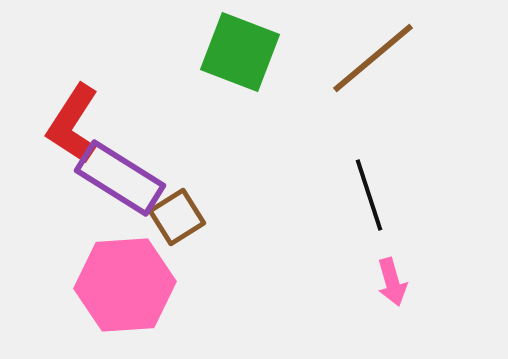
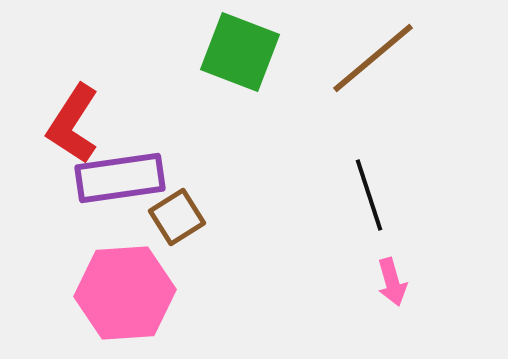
purple rectangle: rotated 40 degrees counterclockwise
pink hexagon: moved 8 px down
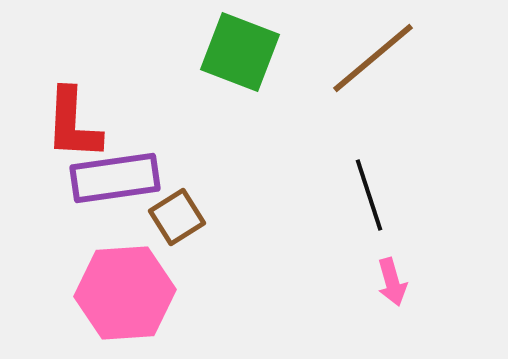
red L-shape: rotated 30 degrees counterclockwise
purple rectangle: moved 5 px left
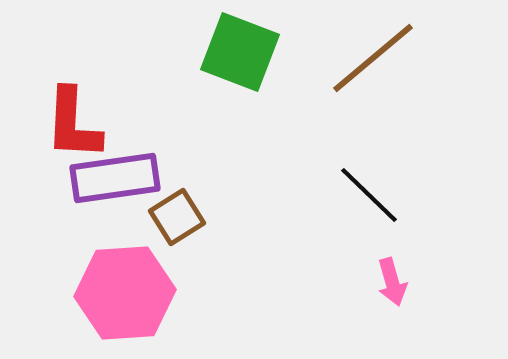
black line: rotated 28 degrees counterclockwise
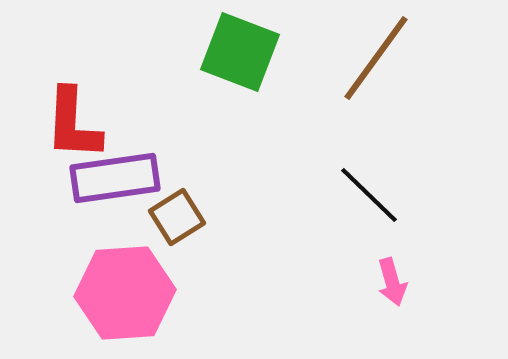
brown line: moved 3 px right; rotated 14 degrees counterclockwise
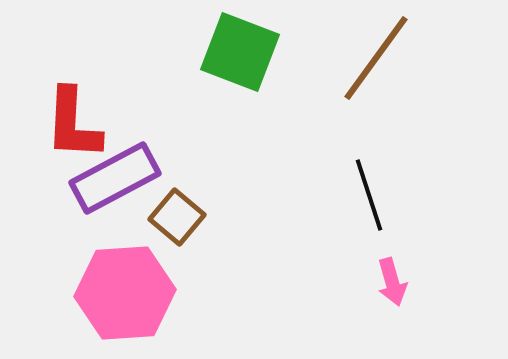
purple rectangle: rotated 20 degrees counterclockwise
black line: rotated 28 degrees clockwise
brown square: rotated 18 degrees counterclockwise
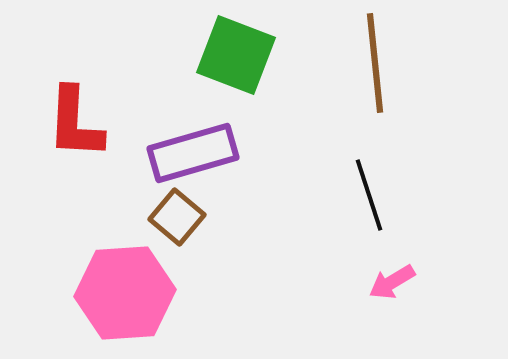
green square: moved 4 px left, 3 px down
brown line: moved 1 px left, 5 px down; rotated 42 degrees counterclockwise
red L-shape: moved 2 px right, 1 px up
purple rectangle: moved 78 px right, 25 px up; rotated 12 degrees clockwise
pink arrow: rotated 75 degrees clockwise
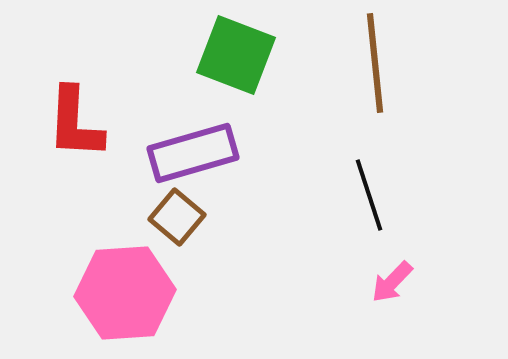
pink arrow: rotated 15 degrees counterclockwise
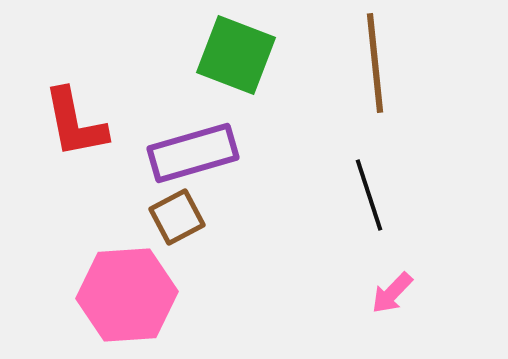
red L-shape: rotated 14 degrees counterclockwise
brown square: rotated 22 degrees clockwise
pink arrow: moved 11 px down
pink hexagon: moved 2 px right, 2 px down
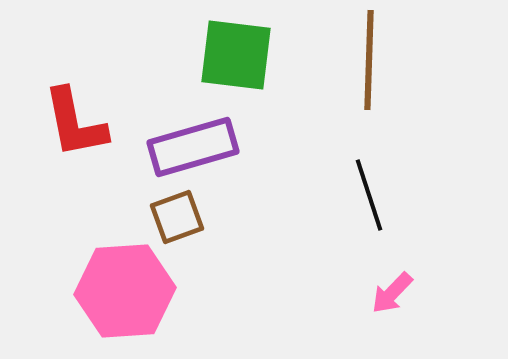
green square: rotated 14 degrees counterclockwise
brown line: moved 6 px left, 3 px up; rotated 8 degrees clockwise
purple rectangle: moved 6 px up
brown square: rotated 8 degrees clockwise
pink hexagon: moved 2 px left, 4 px up
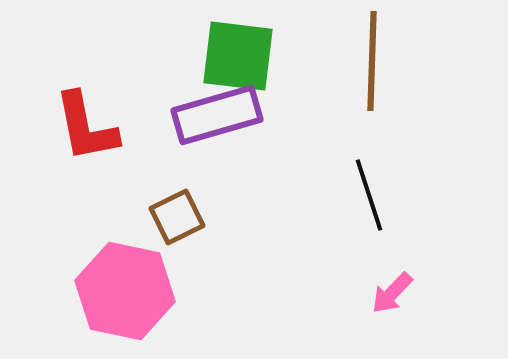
green square: moved 2 px right, 1 px down
brown line: moved 3 px right, 1 px down
red L-shape: moved 11 px right, 4 px down
purple rectangle: moved 24 px right, 32 px up
brown square: rotated 6 degrees counterclockwise
pink hexagon: rotated 16 degrees clockwise
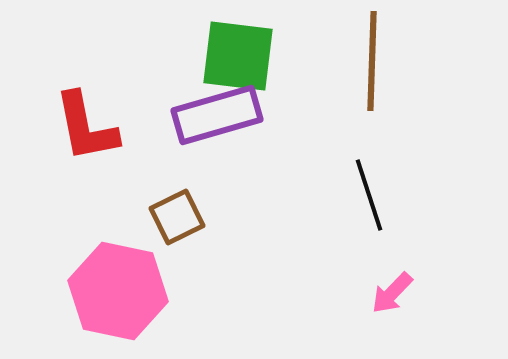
pink hexagon: moved 7 px left
